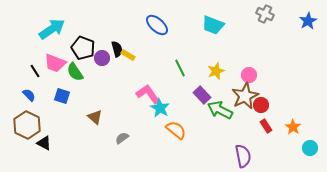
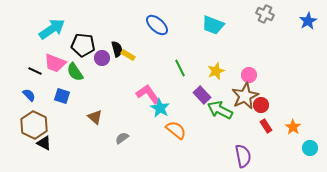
black pentagon: moved 3 px up; rotated 15 degrees counterclockwise
black line: rotated 32 degrees counterclockwise
brown hexagon: moved 7 px right
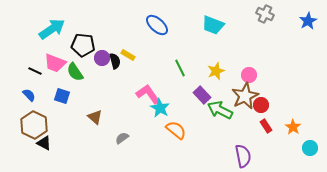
black semicircle: moved 2 px left, 12 px down
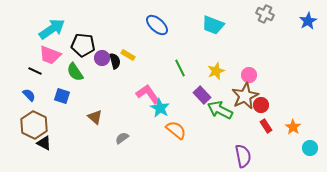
pink trapezoid: moved 5 px left, 8 px up
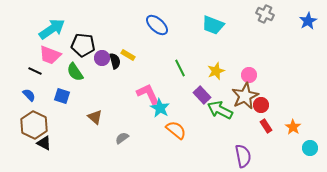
pink L-shape: rotated 10 degrees clockwise
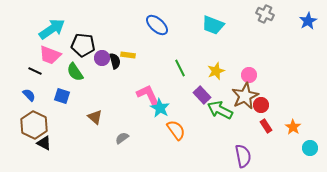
yellow rectangle: rotated 24 degrees counterclockwise
pink L-shape: moved 1 px down
orange semicircle: rotated 15 degrees clockwise
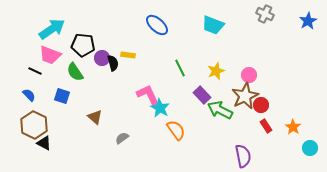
black semicircle: moved 2 px left, 2 px down
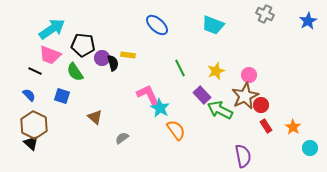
black triangle: moved 13 px left; rotated 14 degrees clockwise
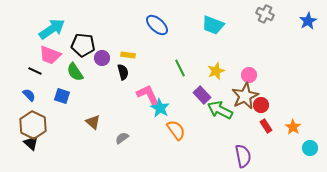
black semicircle: moved 10 px right, 9 px down
brown triangle: moved 2 px left, 5 px down
brown hexagon: moved 1 px left
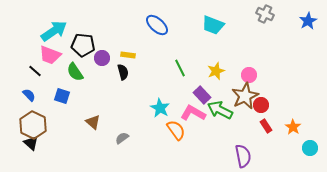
cyan arrow: moved 2 px right, 2 px down
black line: rotated 16 degrees clockwise
pink L-shape: moved 45 px right, 18 px down; rotated 35 degrees counterclockwise
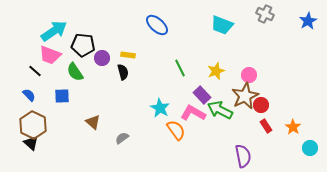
cyan trapezoid: moved 9 px right
blue square: rotated 21 degrees counterclockwise
